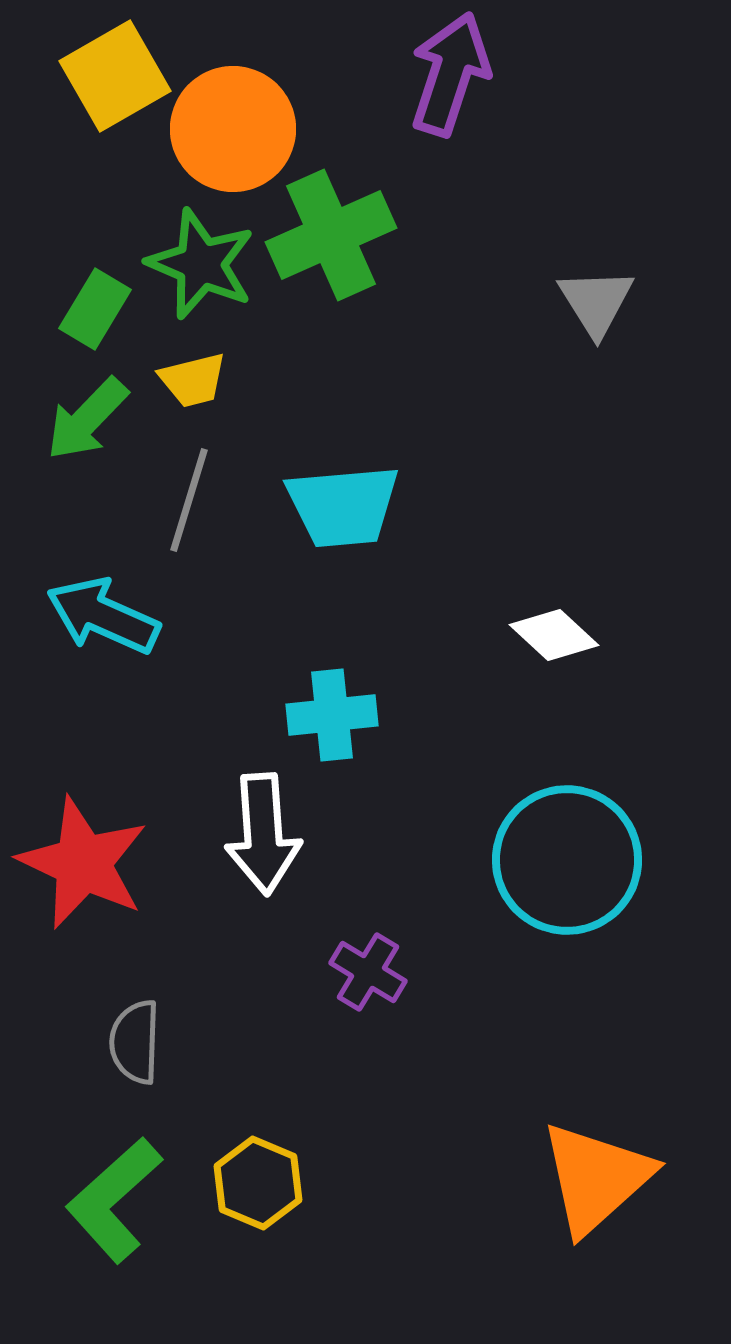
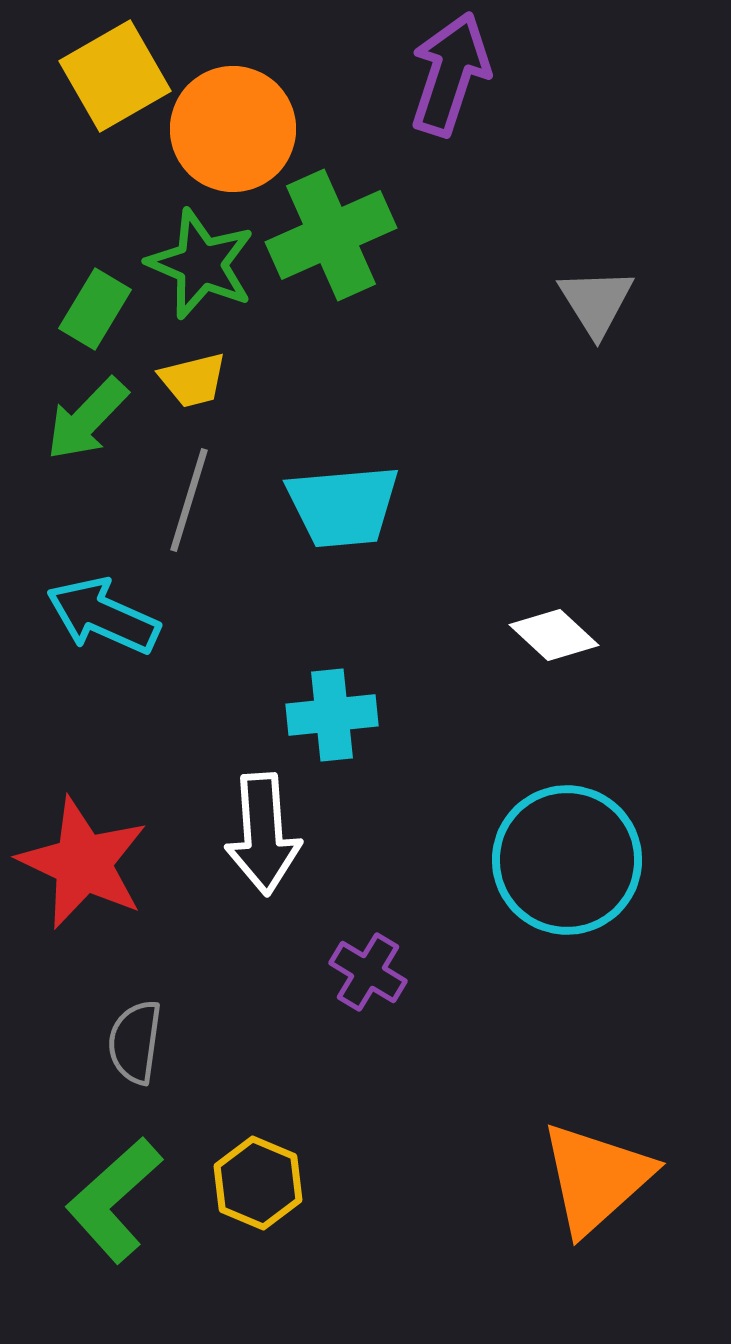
gray semicircle: rotated 6 degrees clockwise
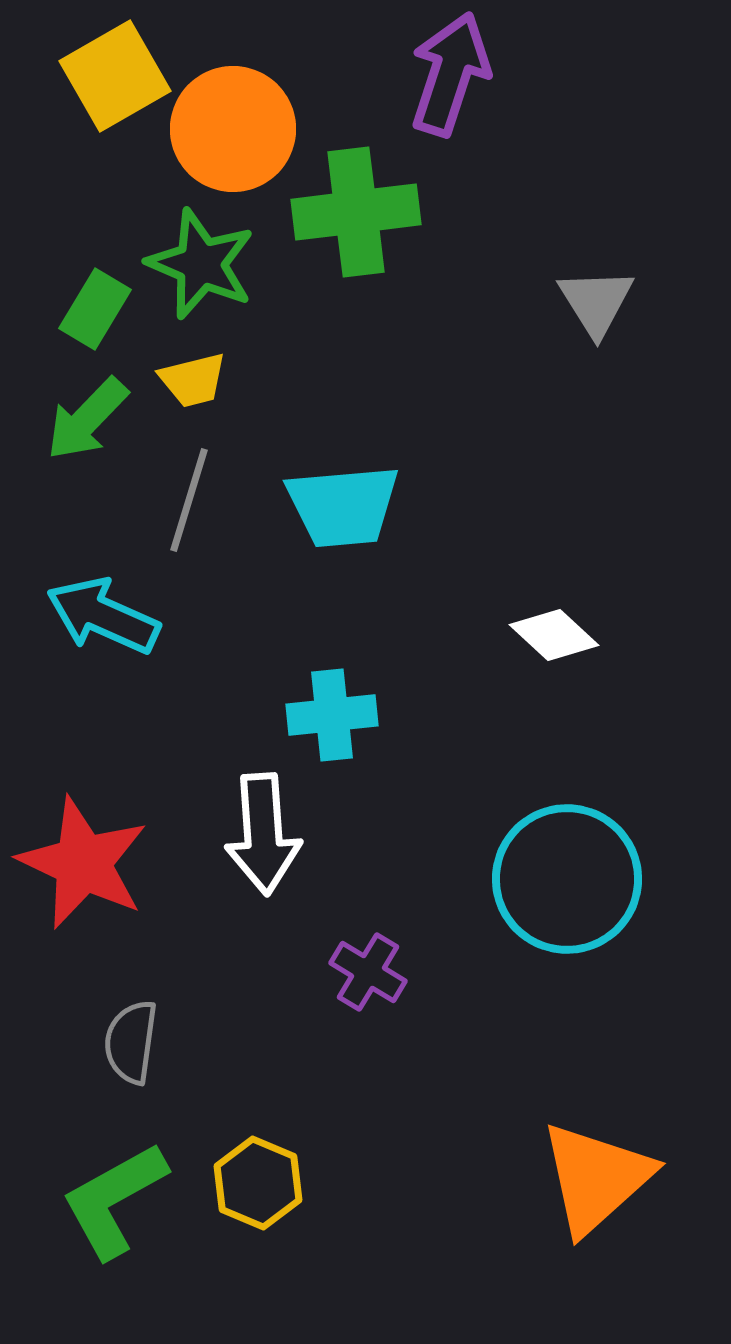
green cross: moved 25 px right, 23 px up; rotated 17 degrees clockwise
cyan circle: moved 19 px down
gray semicircle: moved 4 px left
green L-shape: rotated 13 degrees clockwise
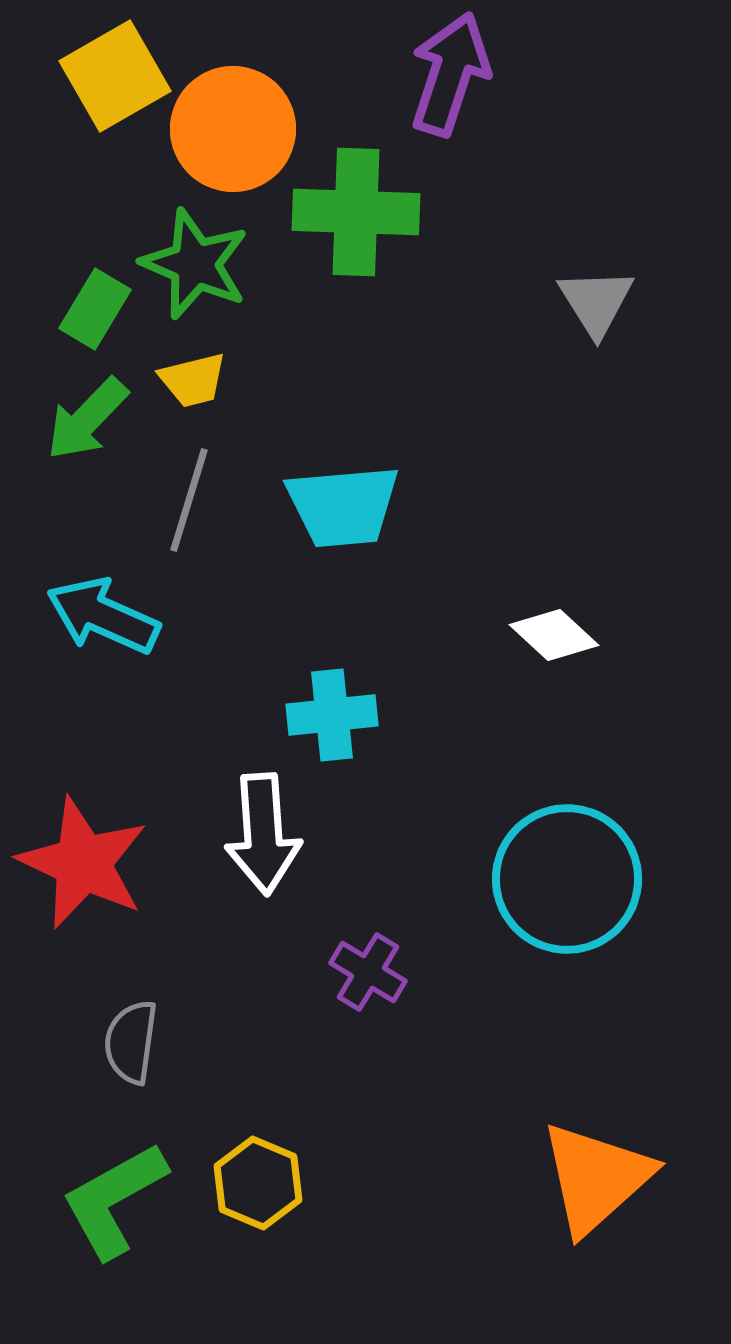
green cross: rotated 9 degrees clockwise
green star: moved 6 px left
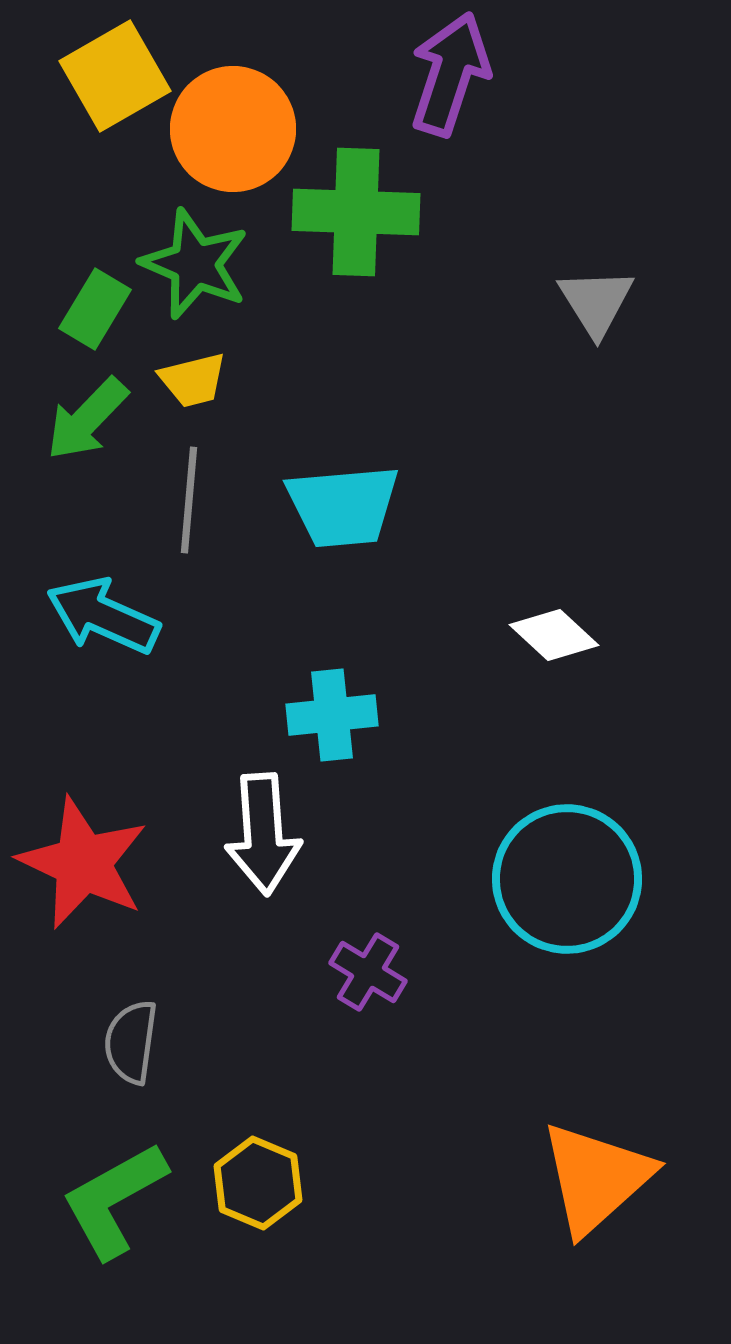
gray line: rotated 12 degrees counterclockwise
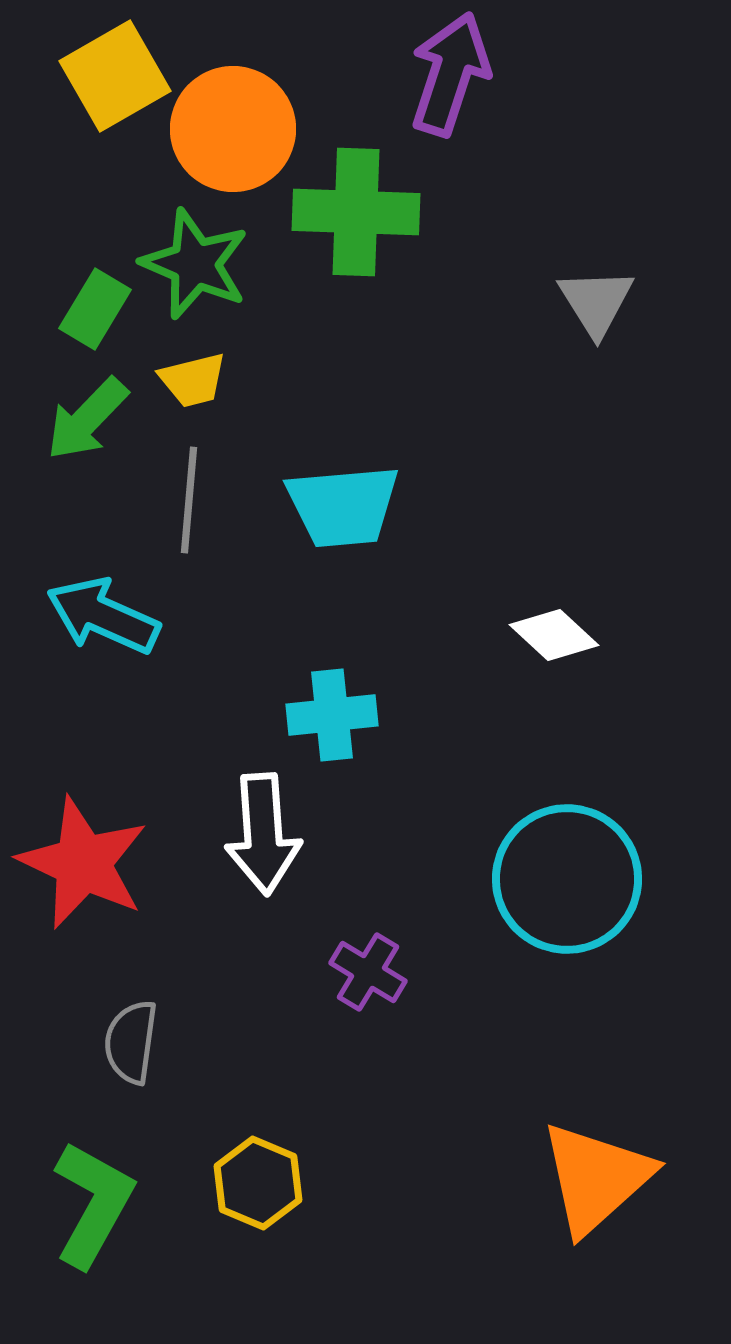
green L-shape: moved 21 px left, 4 px down; rotated 148 degrees clockwise
